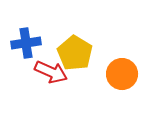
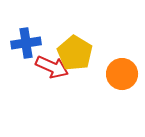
red arrow: moved 1 px right, 5 px up
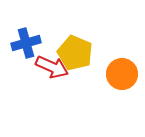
blue cross: rotated 8 degrees counterclockwise
yellow pentagon: rotated 8 degrees counterclockwise
